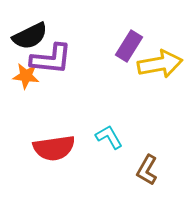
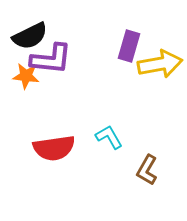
purple rectangle: rotated 16 degrees counterclockwise
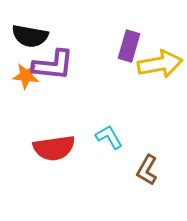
black semicircle: rotated 36 degrees clockwise
purple L-shape: moved 2 px right, 6 px down
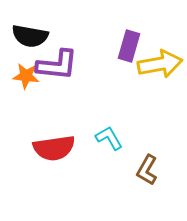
purple L-shape: moved 4 px right
cyan L-shape: moved 1 px down
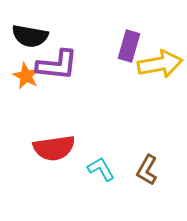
orange star: rotated 20 degrees clockwise
cyan L-shape: moved 8 px left, 31 px down
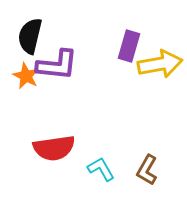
black semicircle: rotated 93 degrees clockwise
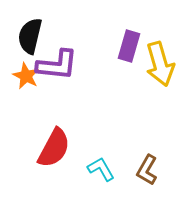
yellow arrow: rotated 84 degrees clockwise
red semicircle: rotated 54 degrees counterclockwise
